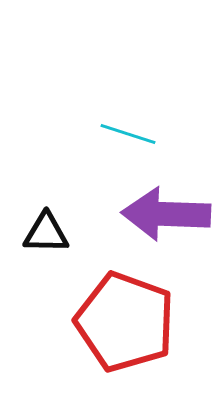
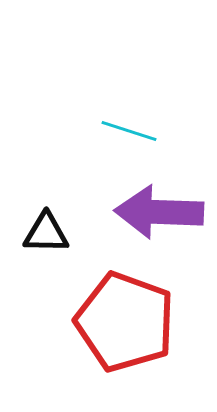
cyan line: moved 1 px right, 3 px up
purple arrow: moved 7 px left, 2 px up
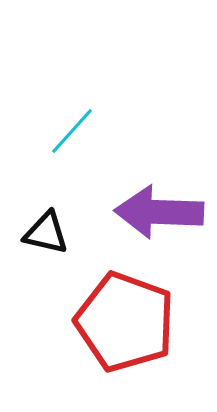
cyan line: moved 57 px left; rotated 66 degrees counterclockwise
black triangle: rotated 12 degrees clockwise
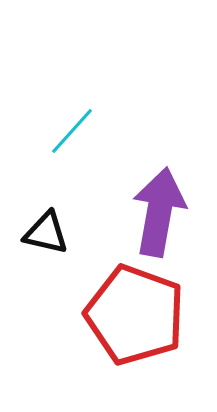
purple arrow: rotated 98 degrees clockwise
red pentagon: moved 10 px right, 7 px up
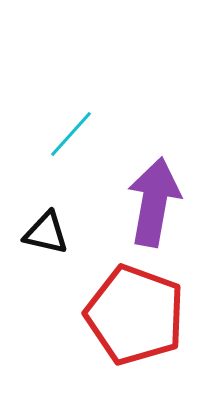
cyan line: moved 1 px left, 3 px down
purple arrow: moved 5 px left, 10 px up
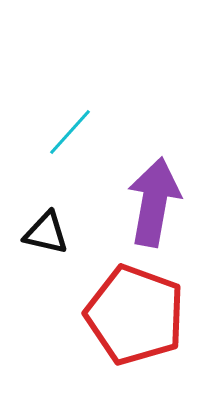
cyan line: moved 1 px left, 2 px up
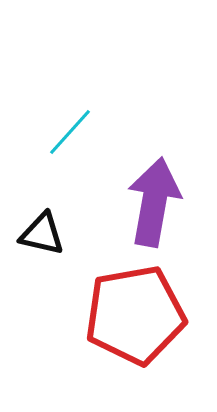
black triangle: moved 4 px left, 1 px down
red pentagon: rotated 30 degrees counterclockwise
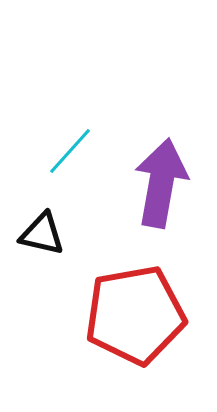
cyan line: moved 19 px down
purple arrow: moved 7 px right, 19 px up
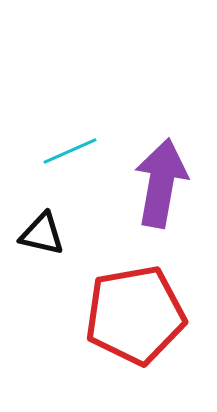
cyan line: rotated 24 degrees clockwise
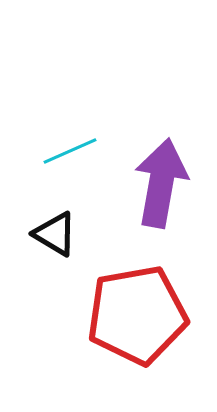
black triangle: moved 13 px right; rotated 18 degrees clockwise
red pentagon: moved 2 px right
